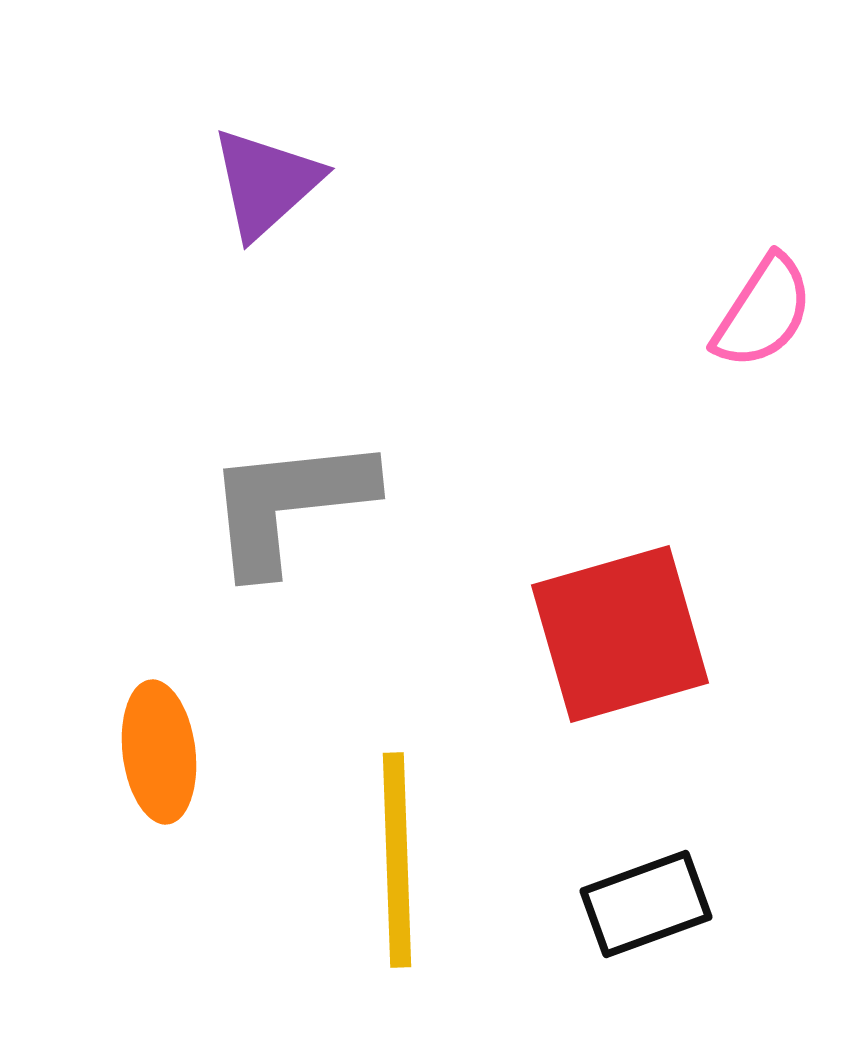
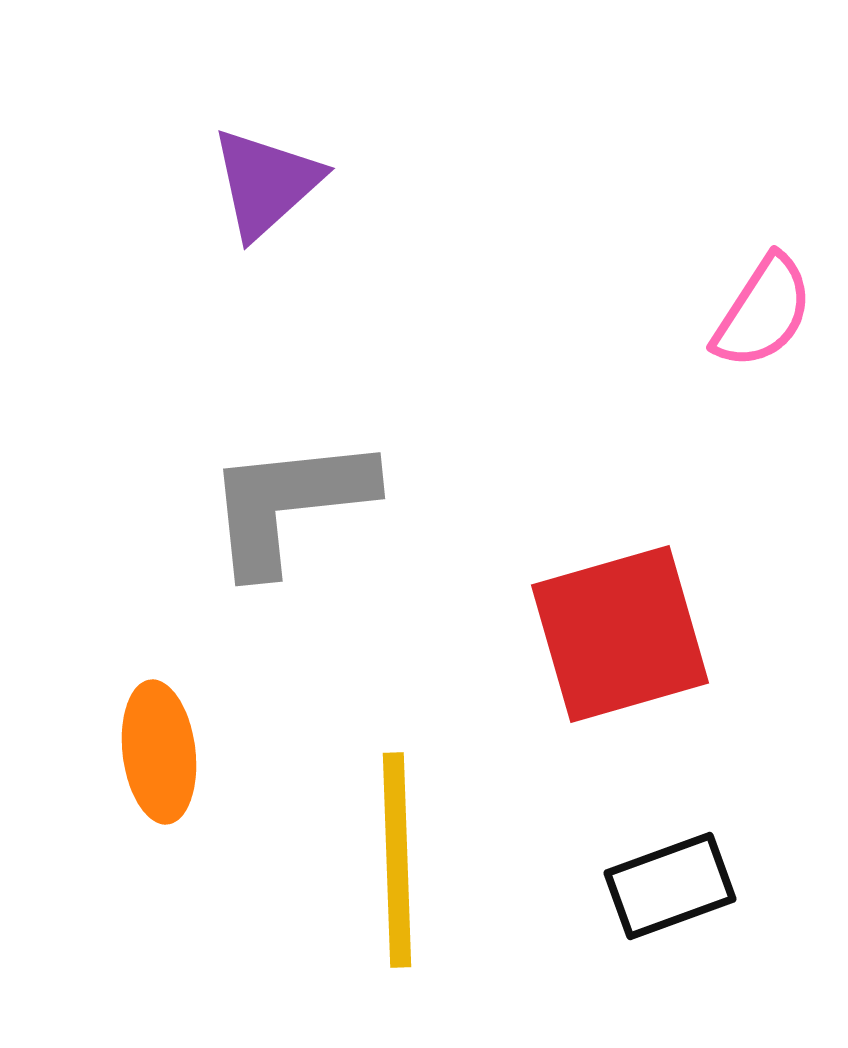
black rectangle: moved 24 px right, 18 px up
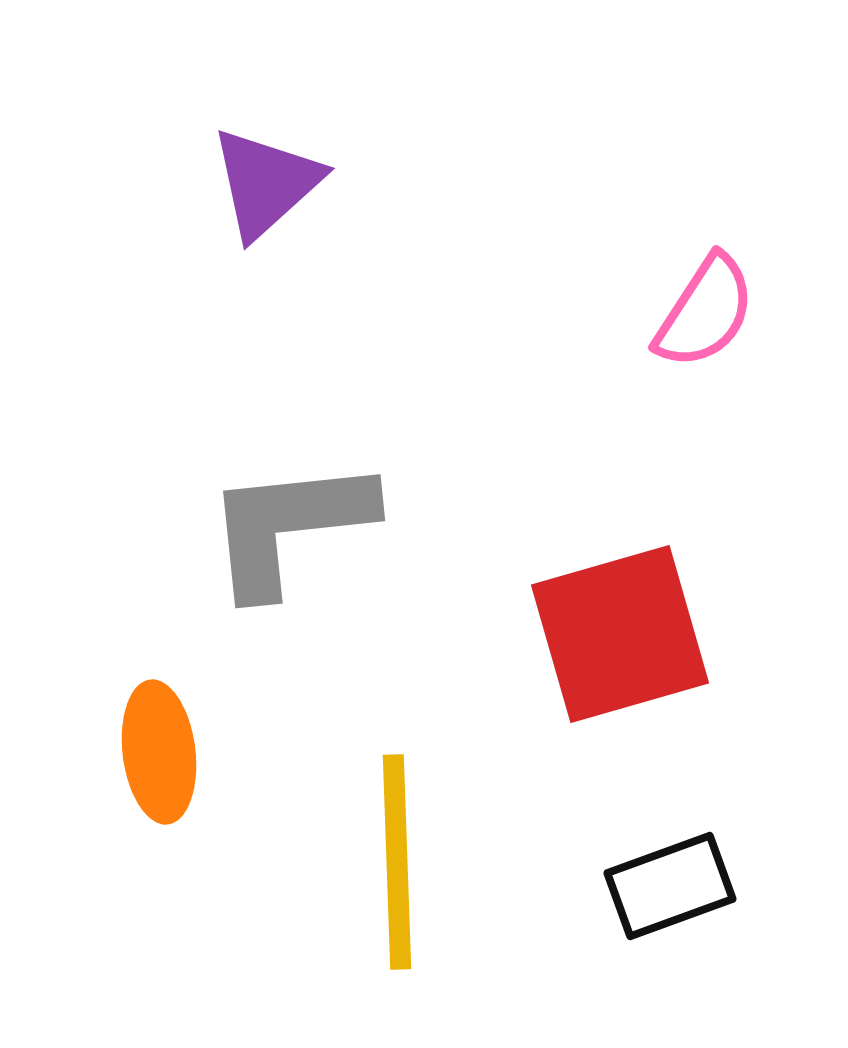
pink semicircle: moved 58 px left
gray L-shape: moved 22 px down
yellow line: moved 2 px down
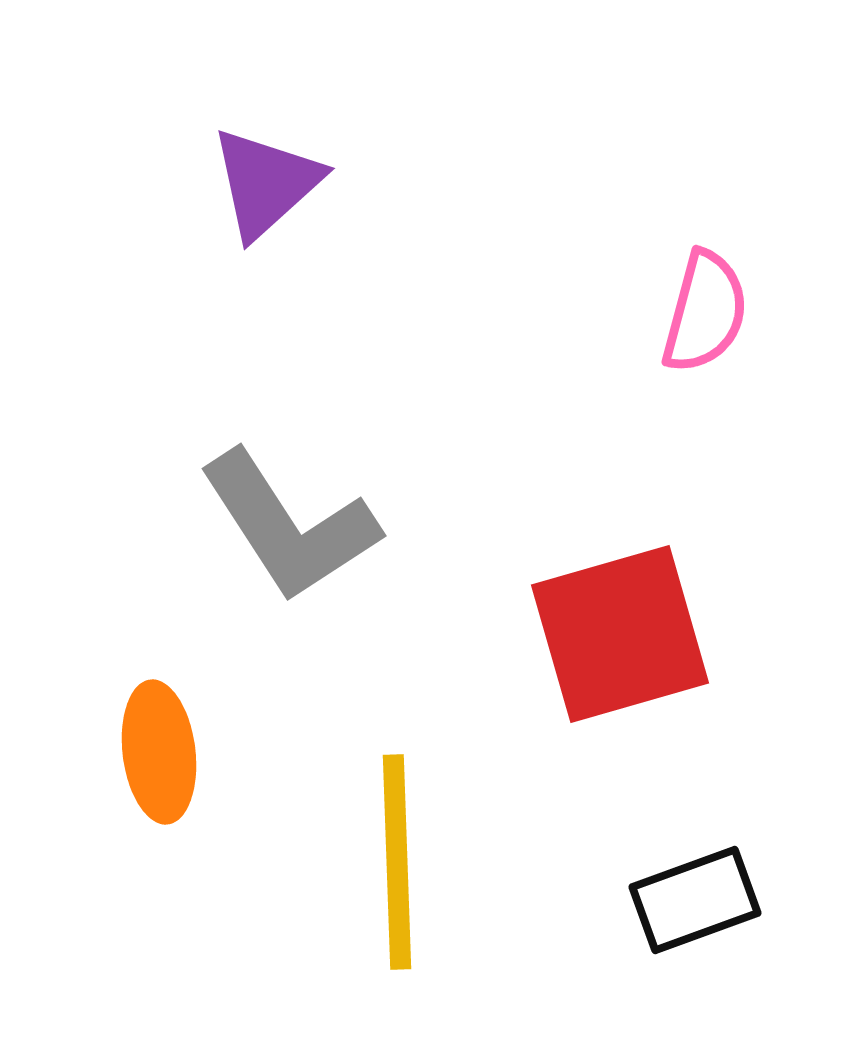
pink semicircle: rotated 18 degrees counterclockwise
gray L-shape: rotated 117 degrees counterclockwise
black rectangle: moved 25 px right, 14 px down
